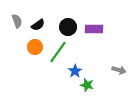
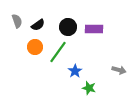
green star: moved 2 px right, 3 px down
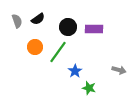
black semicircle: moved 6 px up
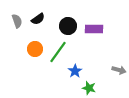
black circle: moved 1 px up
orange circle: moved 2 px down
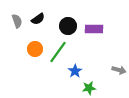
green star: rotated 24 degrees counterclockwise
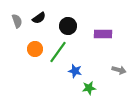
black semicircle: moved 1 px right, 1 px up
purple rectangle: moved 9 px right, 5 px down
blue star: rotated 24 degrees counterclockwise
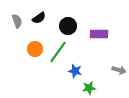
purple rectangle: moved 4 px left
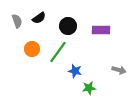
purple rectangle: moved 2 px right, 4 px up
orange circle: moved 3 px left
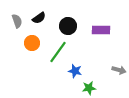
orange circle: moved 6 px up
